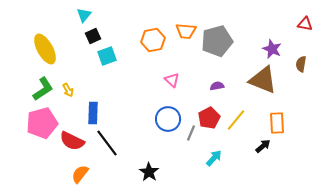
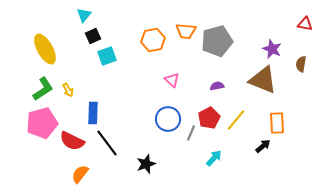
black star: moved 3 px left, 8 px up; rotated 18 degrees clockwise
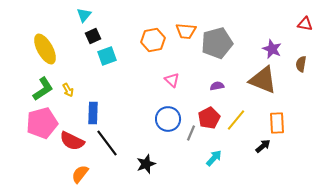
gray pentagon: moved 2 px down
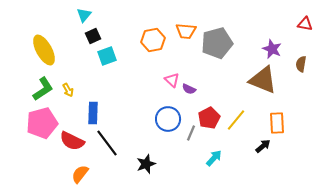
yellow ellipse: moved 1 px left, 1 px down
purple semicircle: moved 28 px left, 3 px down; rotated 144 degrees counterclockwise
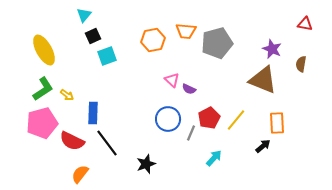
yellow arrow: moved 1 px left, 5 px down; rotated 24 degrees counterclockwise
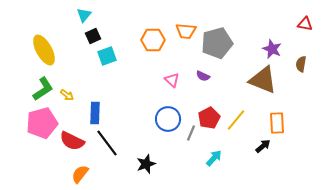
orange hexagon: rotated 10 degrees clockwise
purple semicircle: moved 14 px right, 13 px up
blue rectangle: moved 2 px right
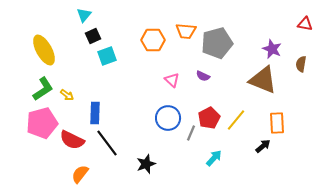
blue circle: moved 1 px up
red semicircle: moved 1 px up
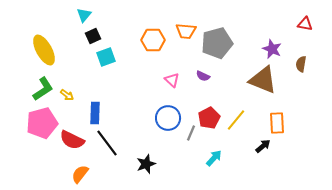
cyan square: moved 1 px left, 1 px down
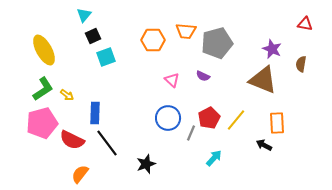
black arrow: moved 1 px right, 1 px up; rotated 112 degrees counterclockwise
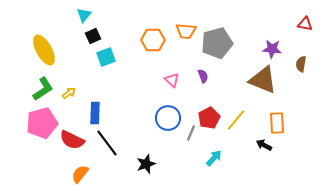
purple star: rotated 18 degrees counterclockwise
purple semicircle: rotated 136 degrees counterclockwise
yellow arrow: moved 2 px right, 2 px up; rotated 72 degrees counterclockwise
